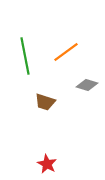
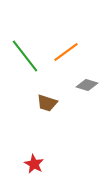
green line: rotated 27 degrees counterclockwise
brown trapezoid: moved 2 px right, 1 px down
red star: moved 13 px left
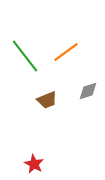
gray diamond: moved 1 px right, 6 px down; rotated 35 degrees counterclockwise
brown trapezoid: moved 3 px up; rotated 40 degrees counterclockwise
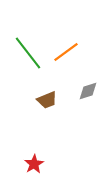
green line: moved 3 px right, 3 px up
red star: rotated 12 degrees clockwise
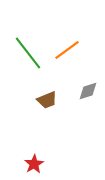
orange line: moved 1 px right, 2 px up
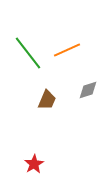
orange line: rotated 12 degrees clockwise
gray diamond: moved 1 px up
brown trapezoid: rotated 45 degrees counterclockwise
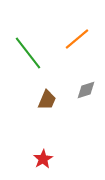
orange line: moved 10 px right, 11 px up; rotated 16 degrees counterclockwise
gray diamond: moved 2 px left
red star: moved 9 px right, 5 px up
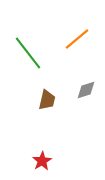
brown trapezoid: rotated 10 degrees counterclockwise
red star: moved 1 px left, 2 px down
